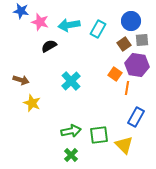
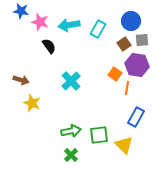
black semicircle: rotated 84 degrees clockwise
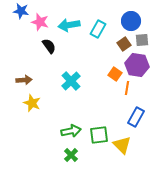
brown arrow: moved 3 px right; rotated 21 degrees counterclockwise
yellow triangle: moved 2 px left
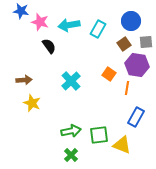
gray square: moved 4 px right, 2 px down
orange square: moved 6 px left
yellow triangle: rotated 24 degrees counterclockwise
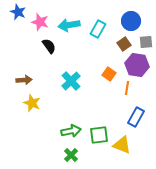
blue star: moved 3 px left, 1 px down; rotated 14 degrees clockwise
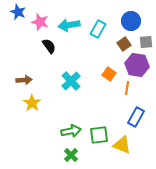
yellow star: rotated 12 degrees clockwise
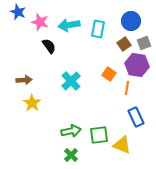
cyan rectangle: rotated 18 degrees counterclockwise
gray square: moved 2 px left, 1 px down; rotated 16 degrees counterclockwise
blue rectangle: rotated 54 degrees counterclockwise
